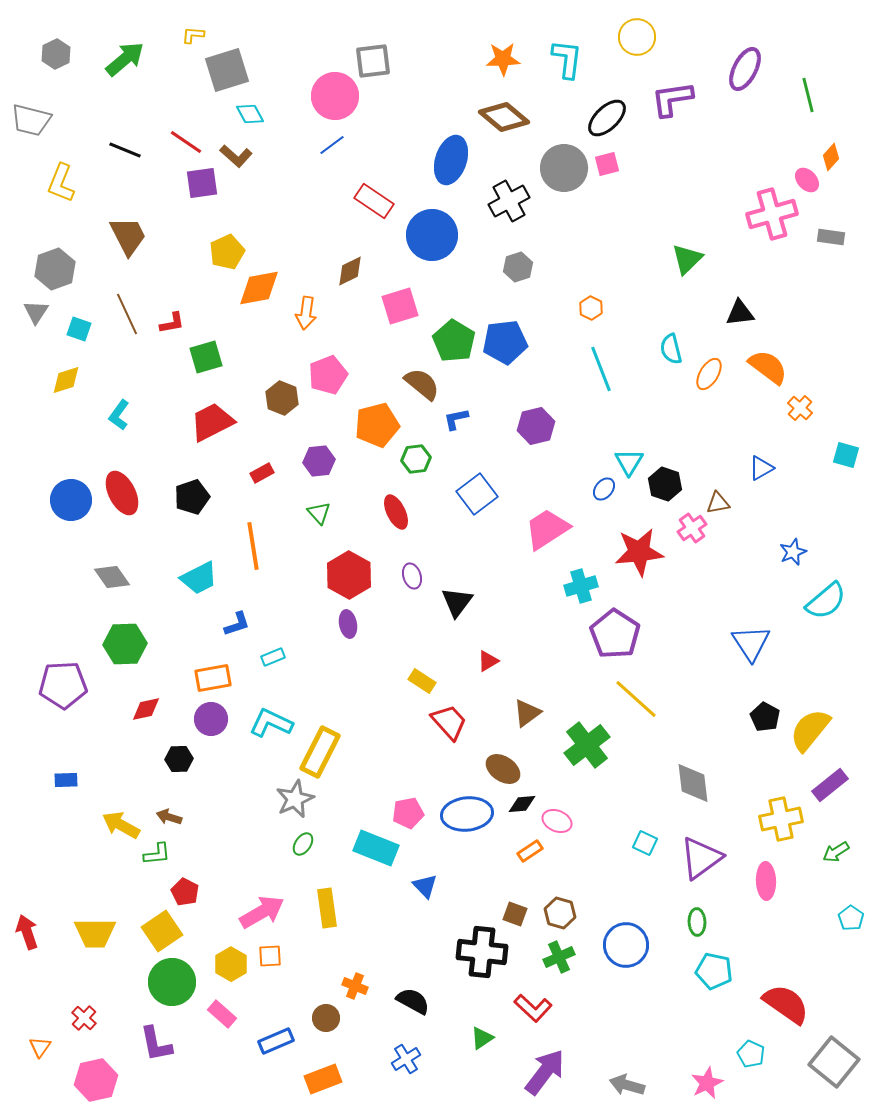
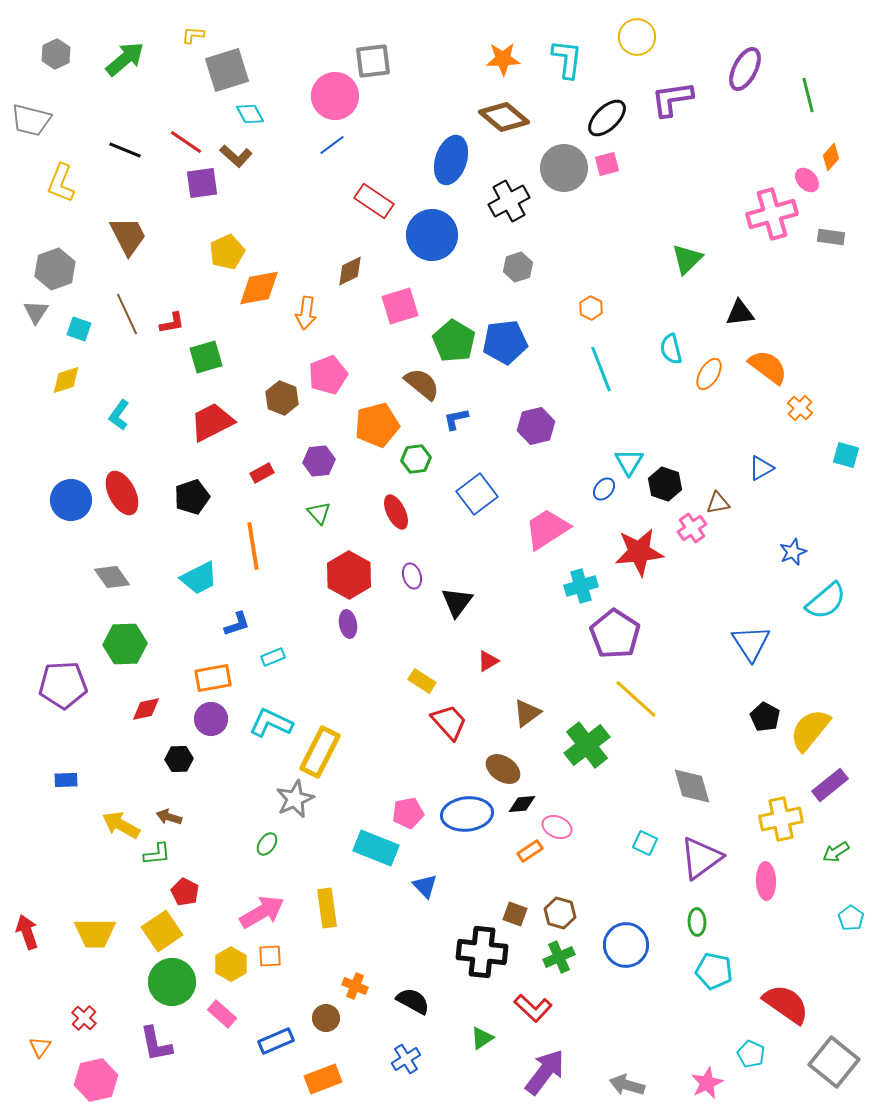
gray diamond at (693, 783): moved 1 px left, 3 px down; rotated 9 degrees counterclockwise
pink ellipse at (557, 821): moved 6 px down
green ellipse at (303, 844): moved 36 px left
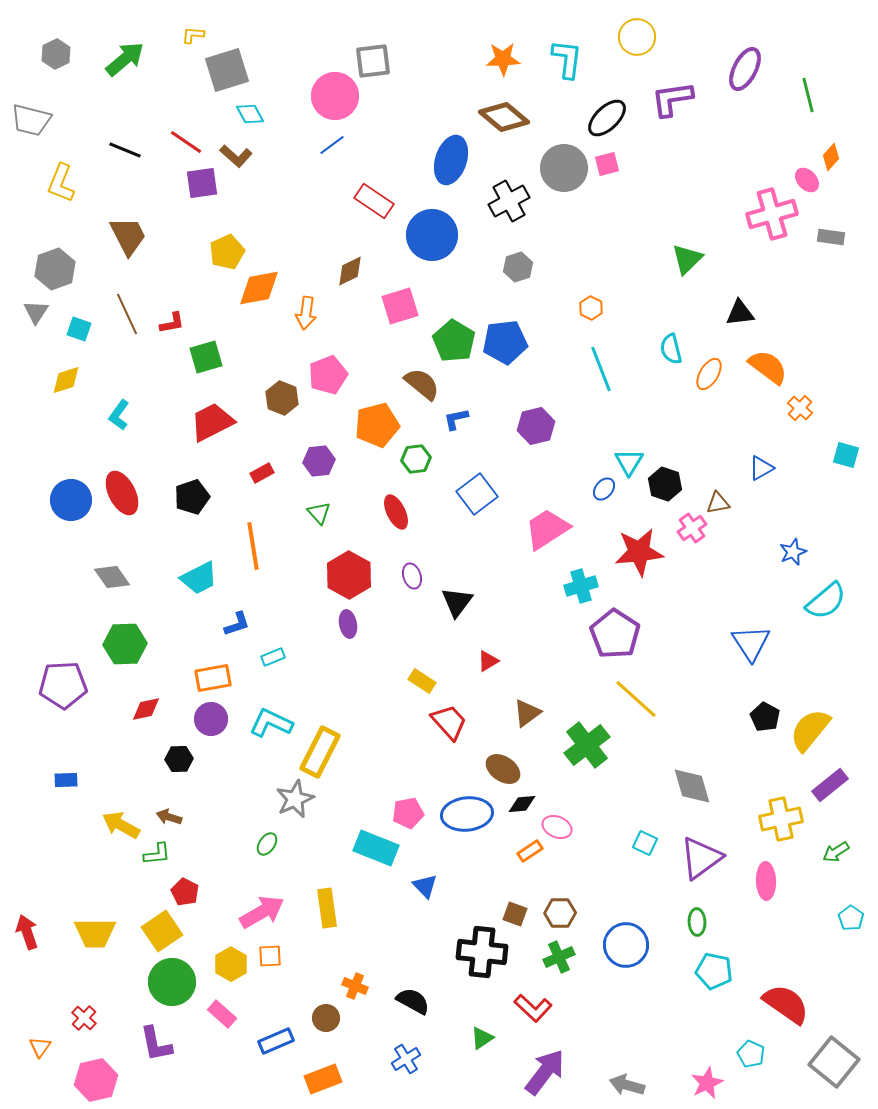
brown hexagon at (560, 913): rotated 16 degrees counterclockwise
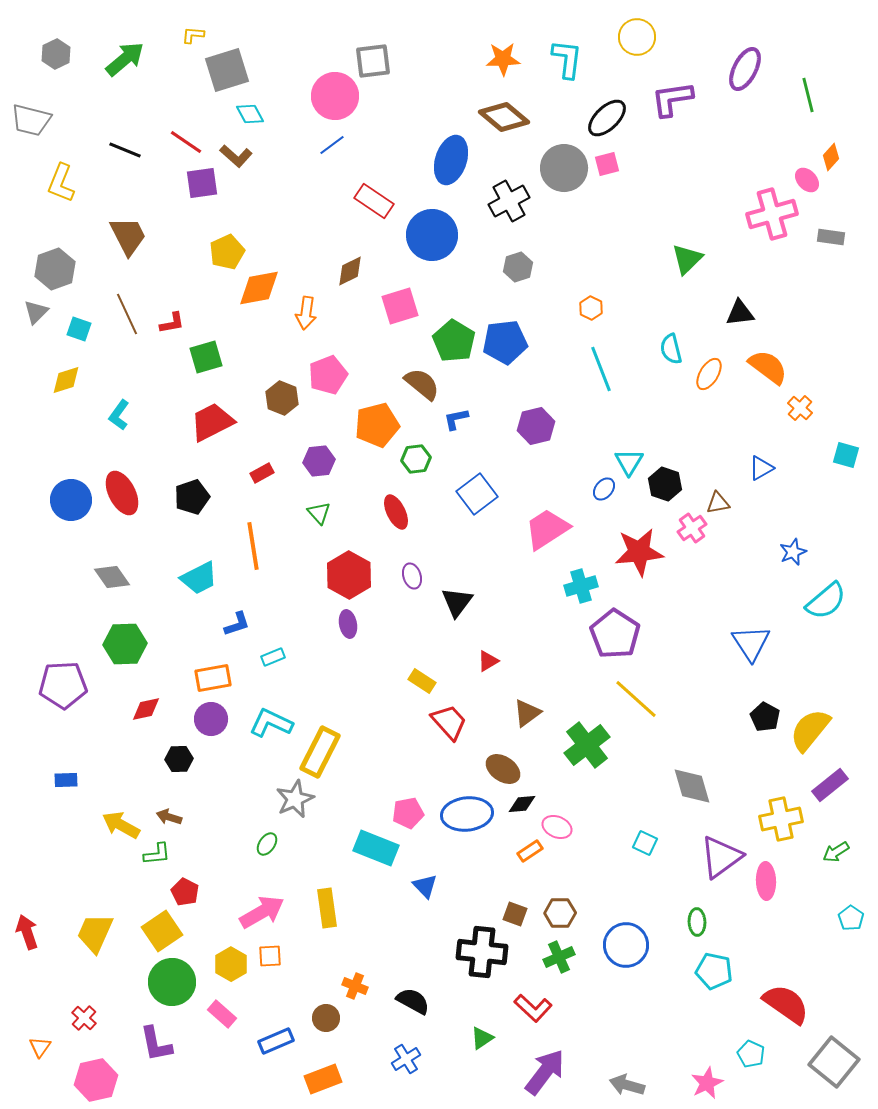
gray triangle at (36, 312): rotated 12 degrees clockwise
purple triangle at (701, 858): moved 20 px right, 1 px up
yellow trapezoid at (95, 933): rotated 114 degrees clockwise
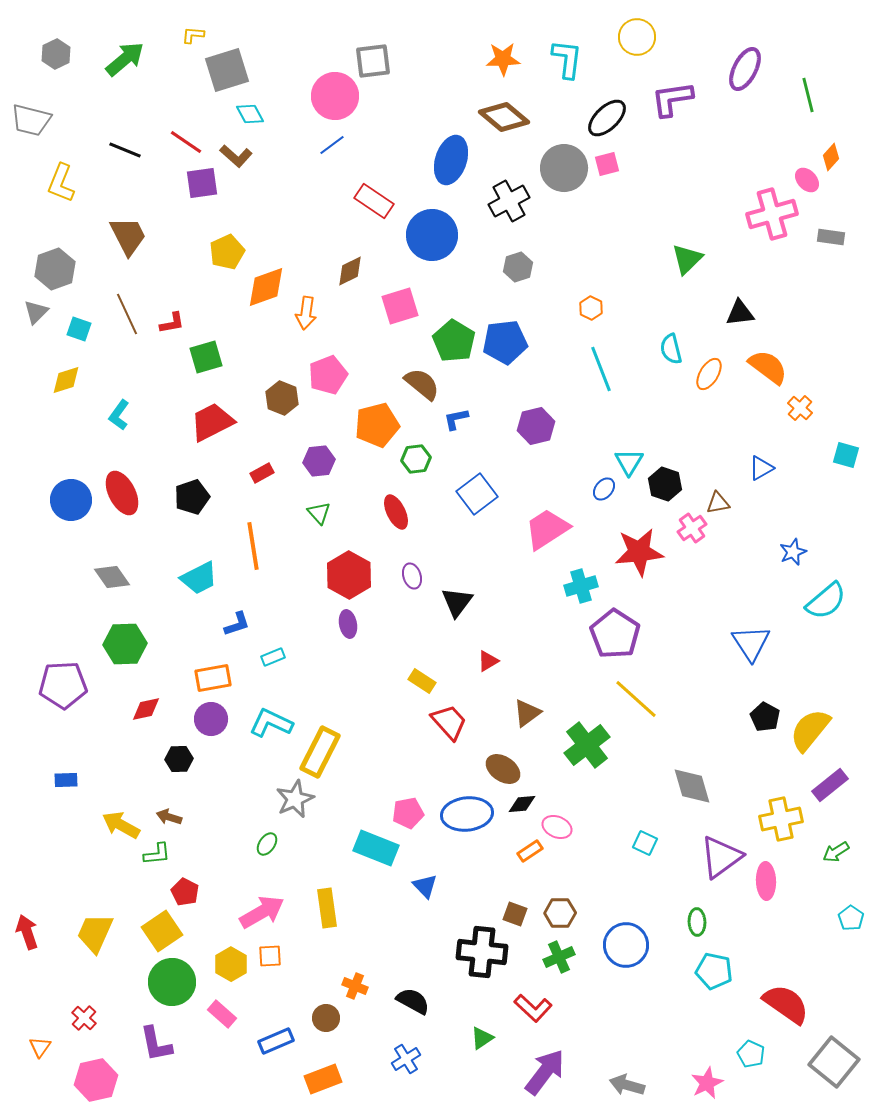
orange diamond at (259, 288): moved 7 px right, 1 px up; rotated 9 degrees counterclockwise
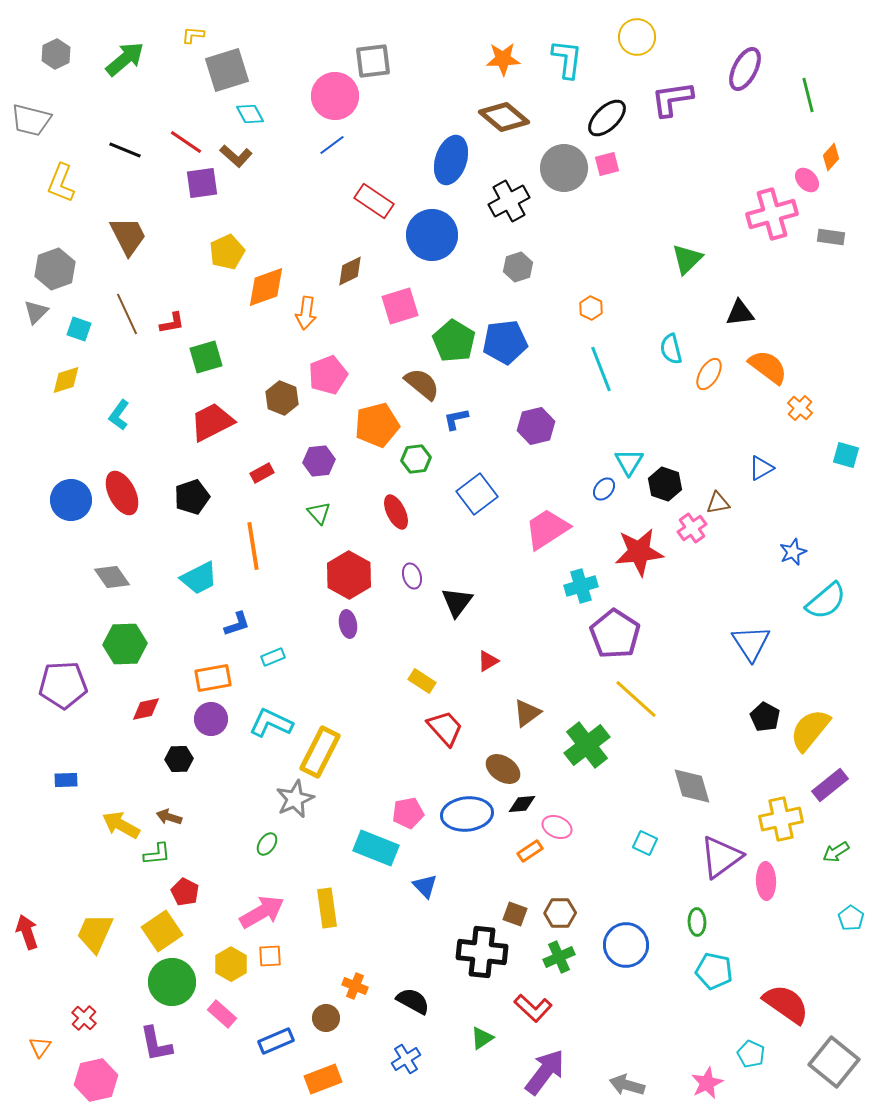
red trapezoid at (449, 722): moved 4 px left, 6 px down
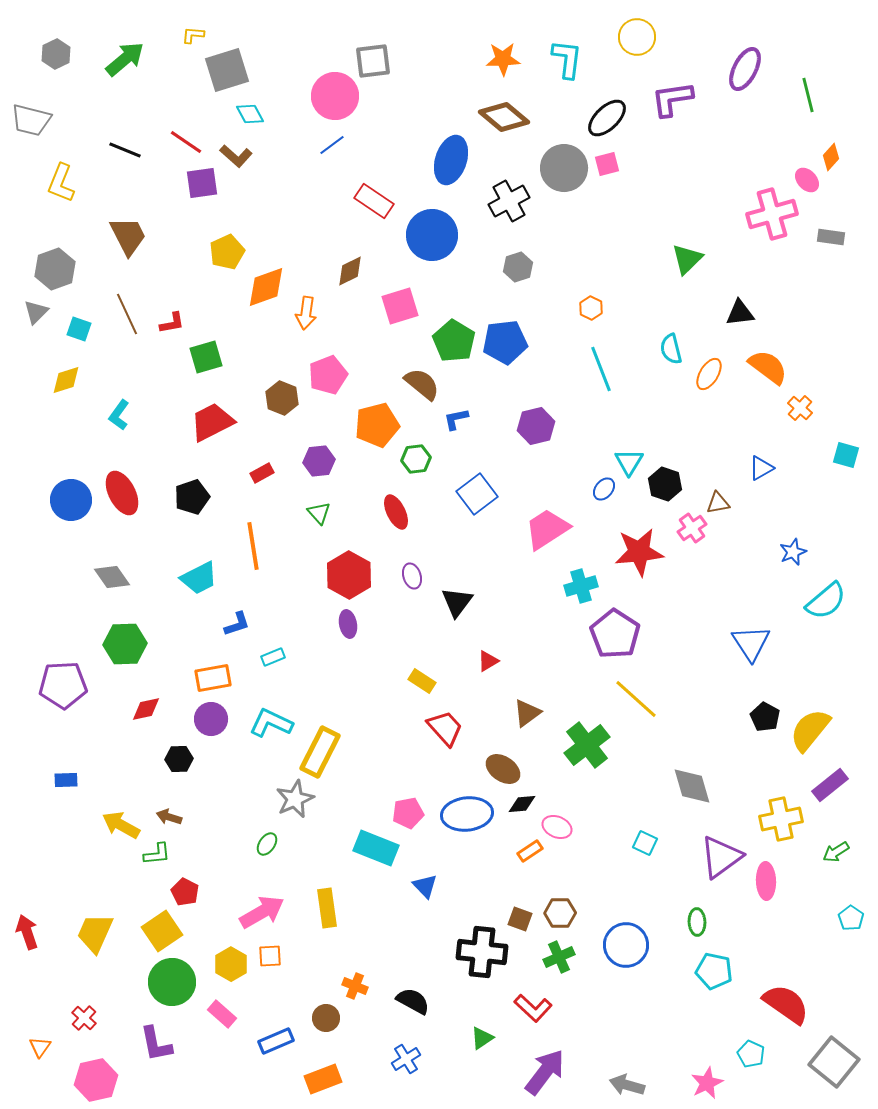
brown square at (515, 914): moved 5 px right, 5 px down
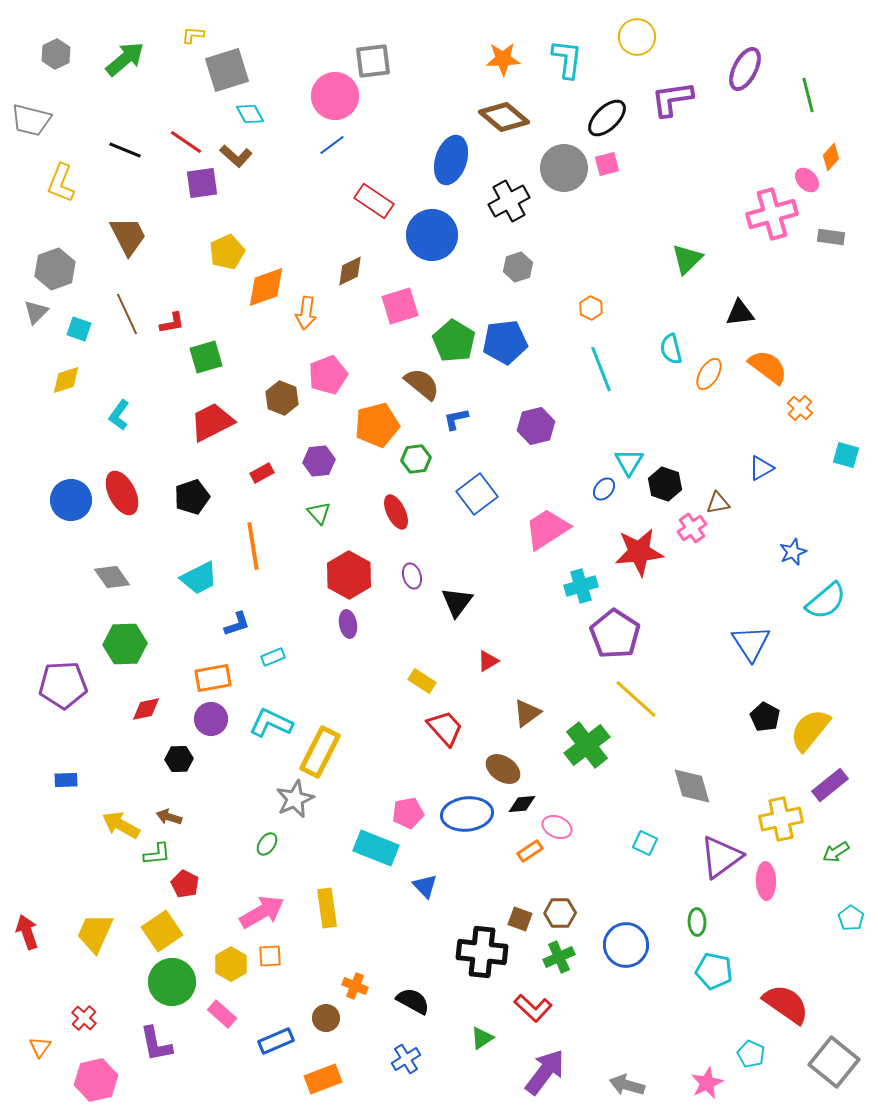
red pentagon at (185, 892): moved 8 px up
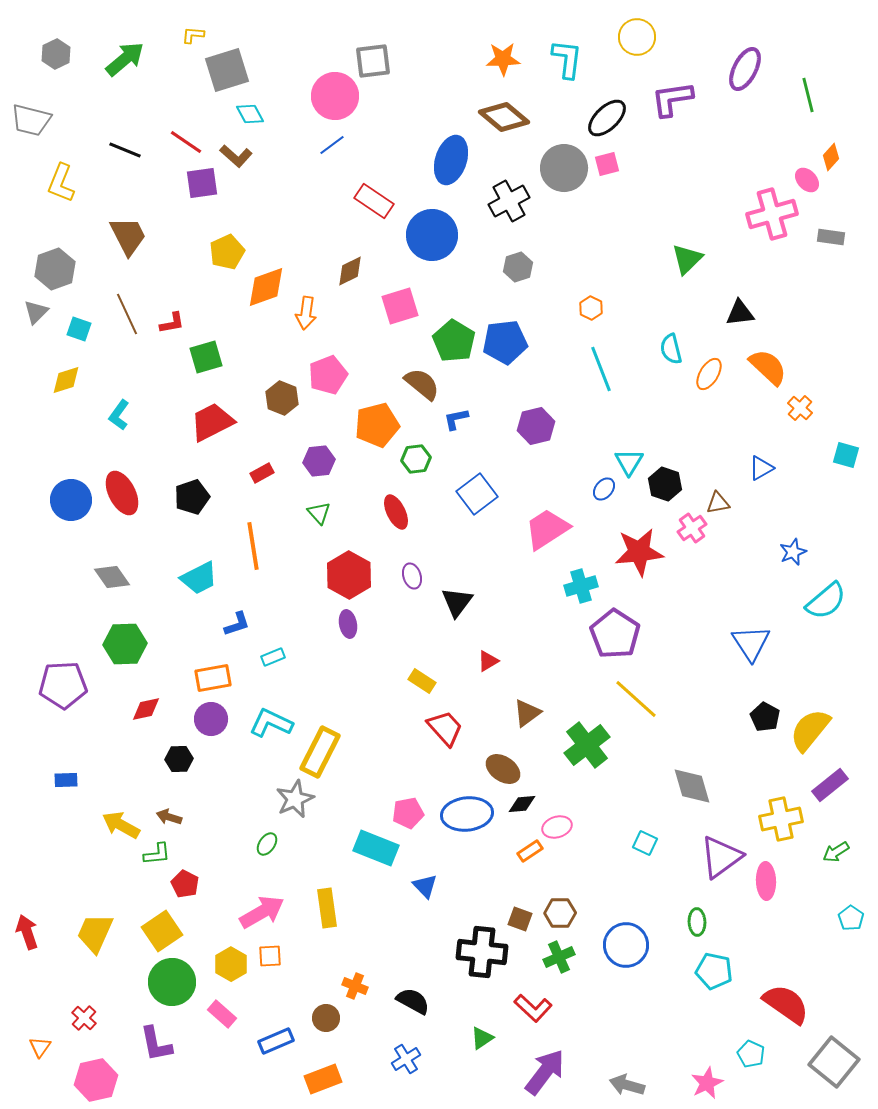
orange semicircle at (768, 367): rotated 6 degrees clockwise
pink ellipse at (557, 827): rotated 40 degrees counterclockwise
